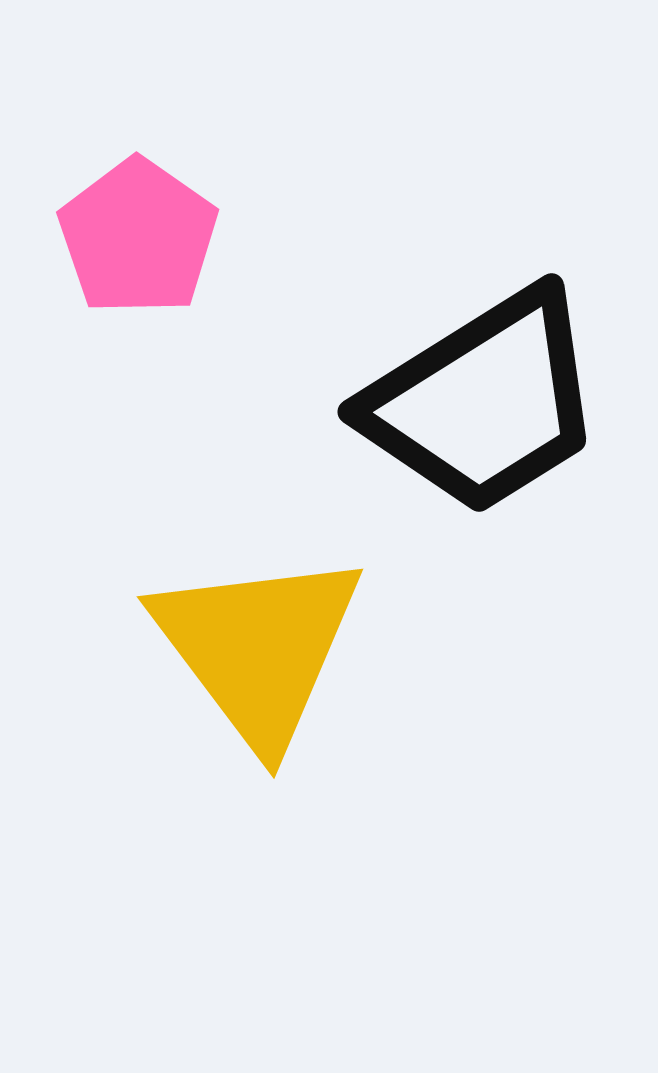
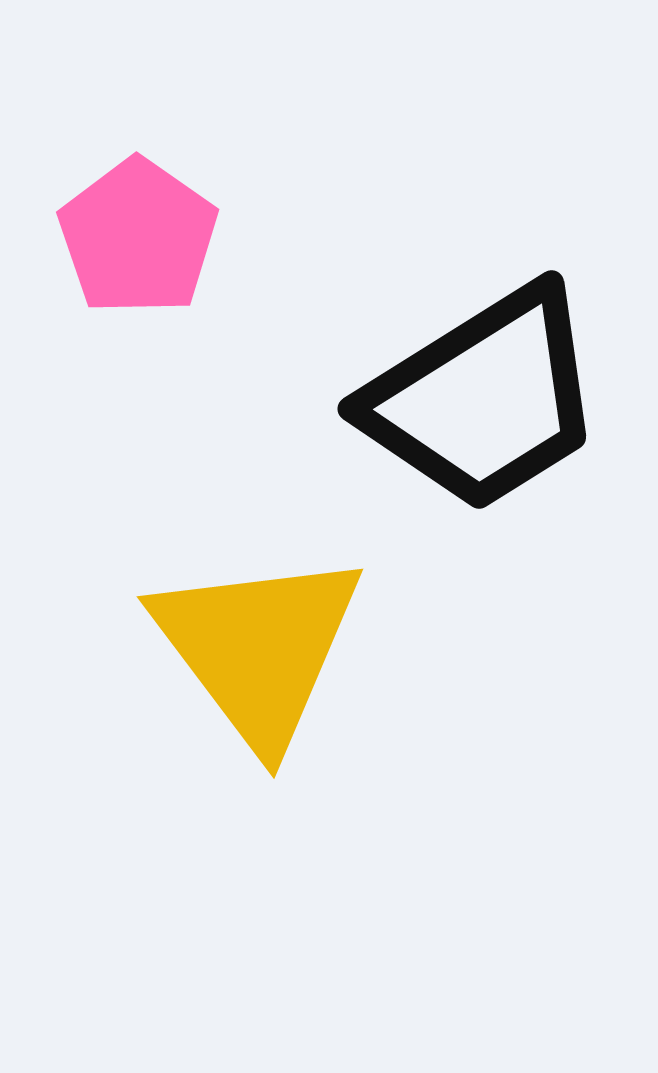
black trapezoid: moved 3 px up
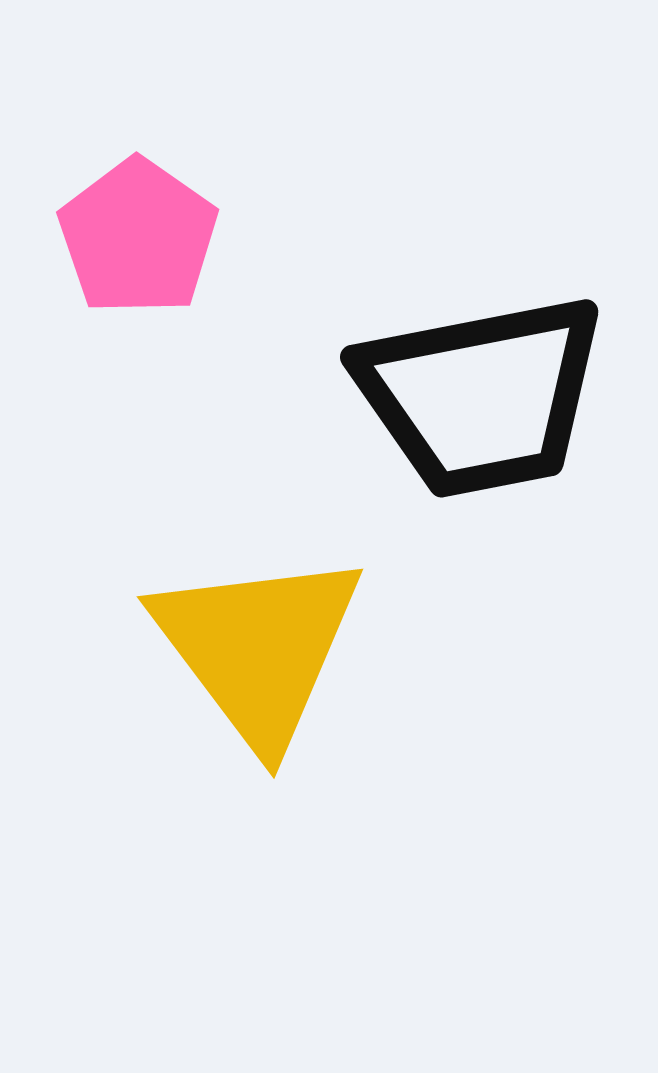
black trapezoid: moved 3 px left, 3 px up; rotated 21 degrees clockwise
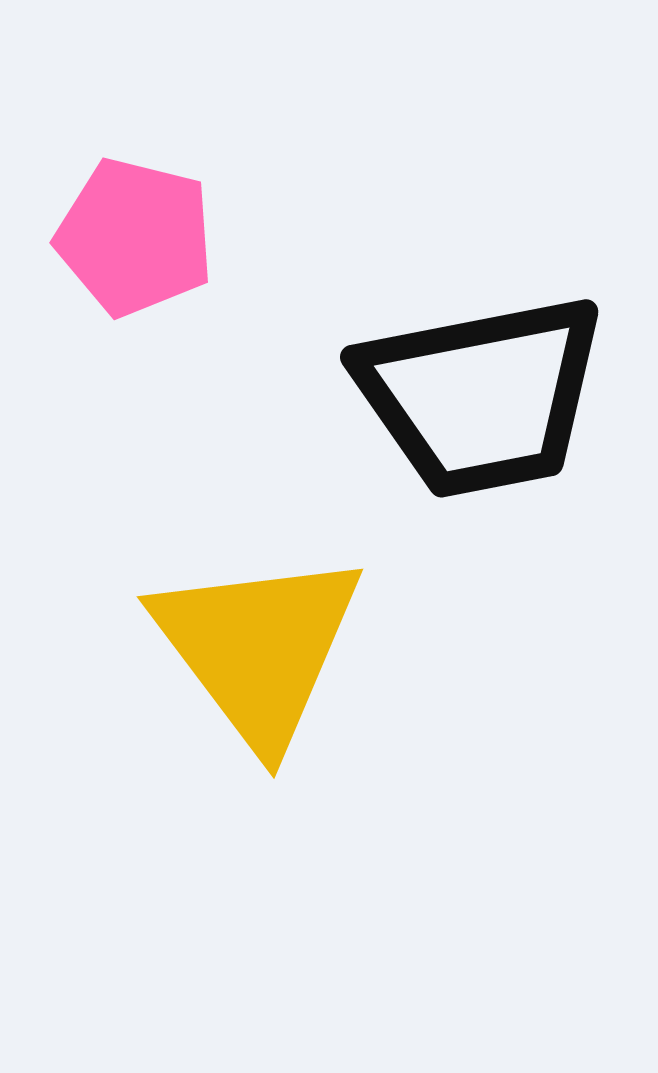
pink pentagon: moved 3 px left; rotated 21 degrees counterclockwise
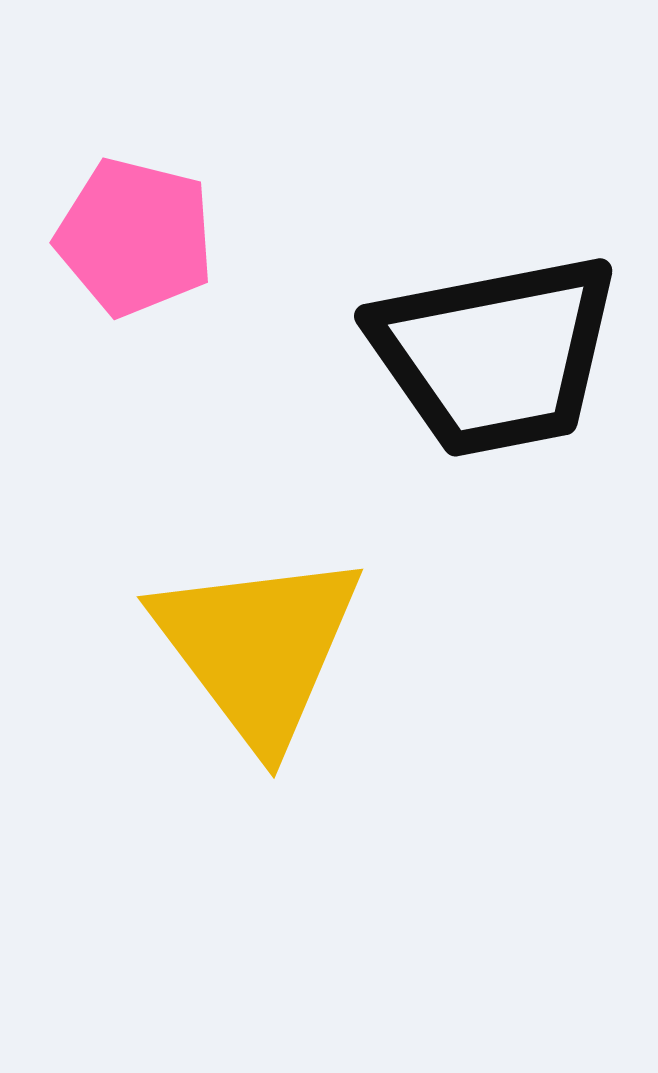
black trapezoid: moved 14 px right, 41 px up
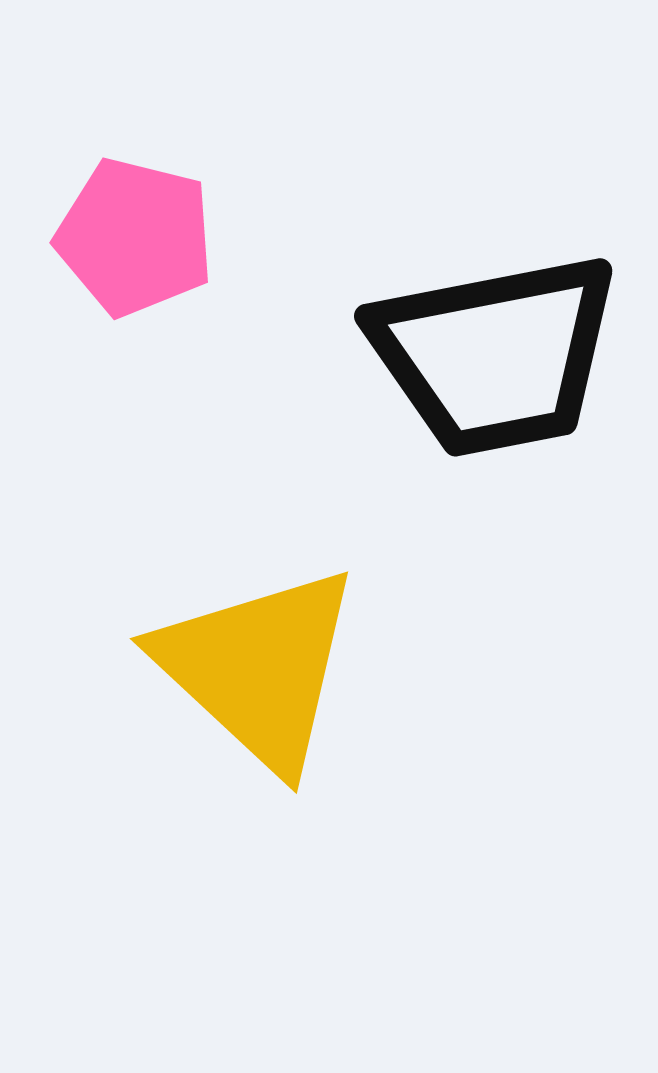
yellow triangle: moved 20 px down; rotated 10 degrees counterclockwise
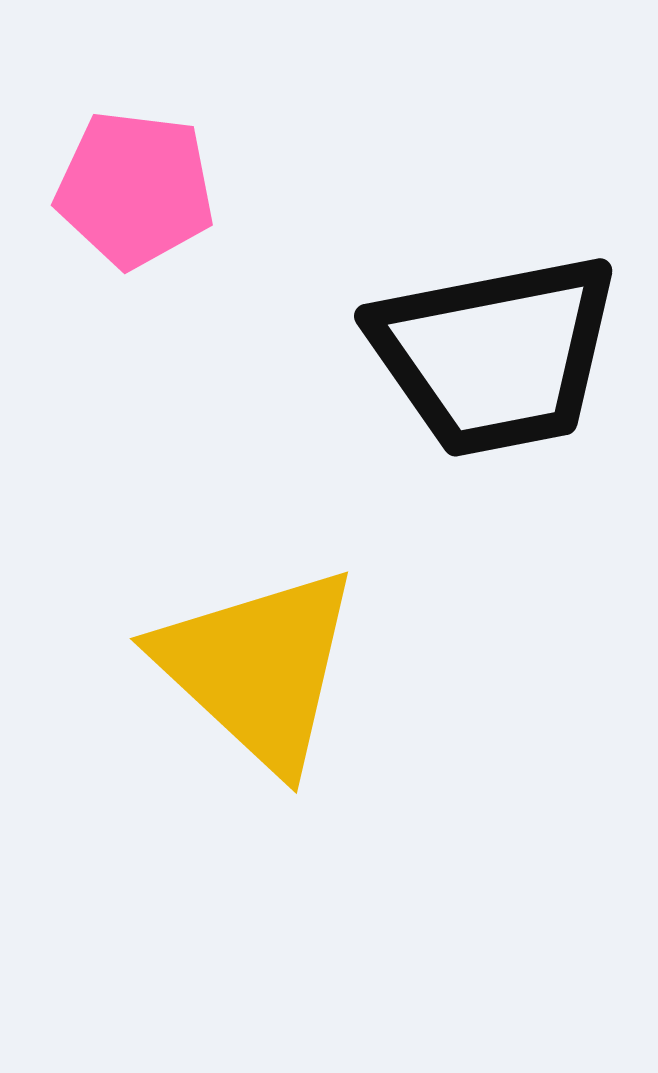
pink pentagon: moved 48 px up; rotated 7 degrees counterclockwise
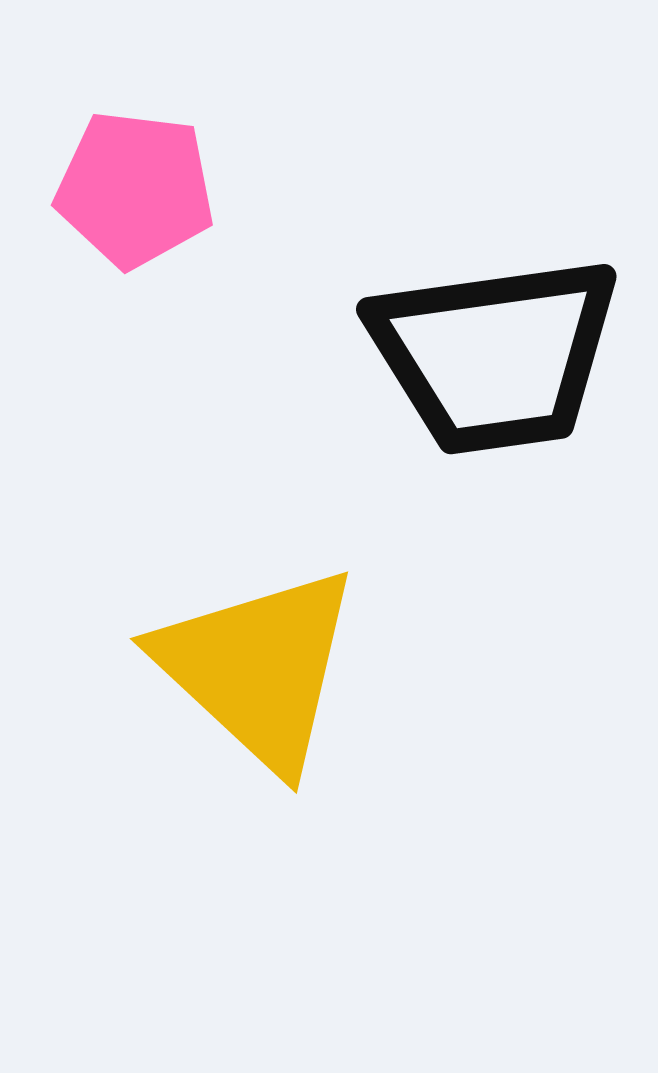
black trapezoid: rotated 3 degrees clockwise
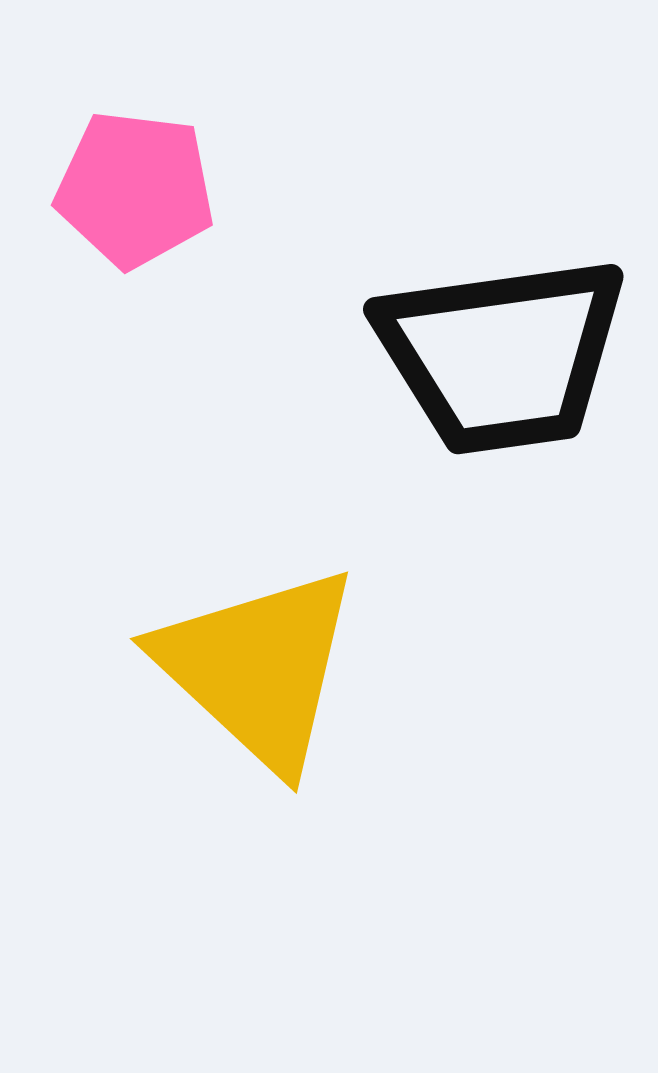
black trapezoid: moved 7 px right
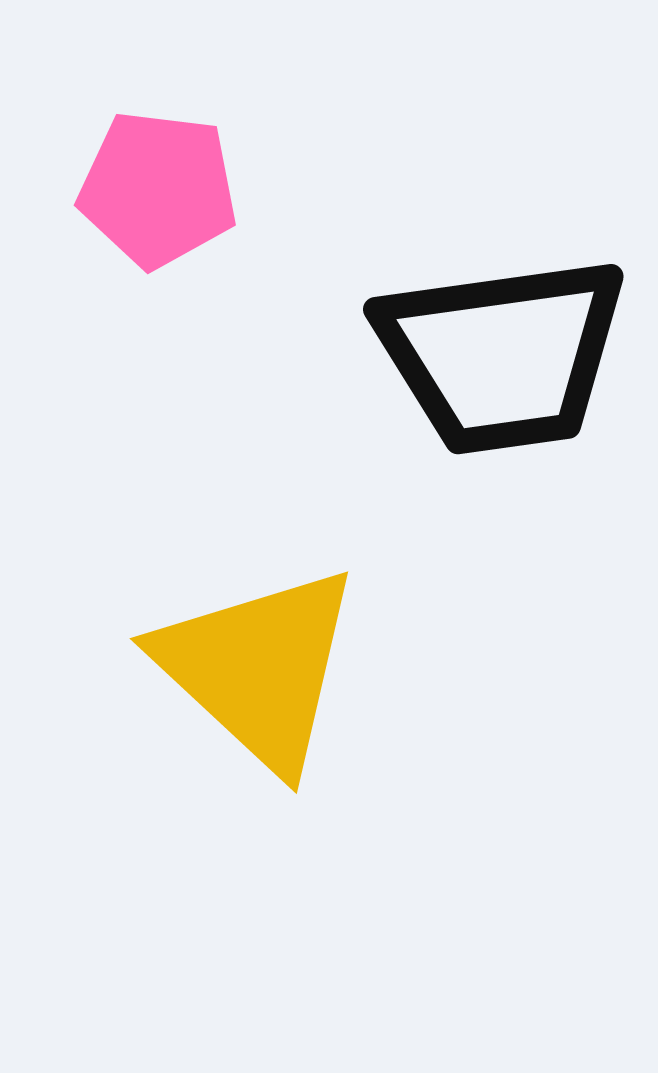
pink pentagon: moved 23 px right
